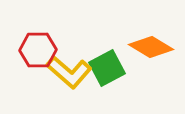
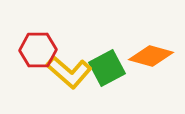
orange diamond: moved 9 px down; rotated 15 degrees counterclockwise
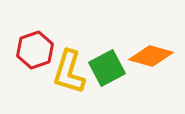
red hexagon: moved 3 px left; rotated 18 degrees counterclockwise
yellow L-shape: rotated 66 degrees clockwise
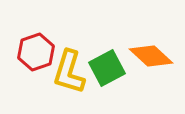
red hexagon: moved 1 px right, 2 px down
orange diamond: rotated 27 degrees clockwise
